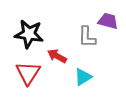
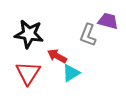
gray L-shape: moved 1 px right, 2 px up; rotated 20 degrees clockwise
cyan triangle: moved 12 px left, 4 px up
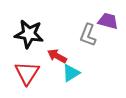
red triangle: moved 1 px left
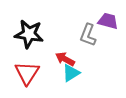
red arrow: moved 8 px right, 3 px down
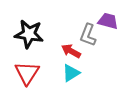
red arrow: moved 6 px right, 8 px up
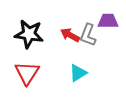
purple trapezoid: rotated 15 degrees counterclockwise
red arrow: moved 1 px left, 16 px up
cyan triangle: moved 7 px right
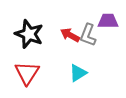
black star: rotated 12 degrees clockwise
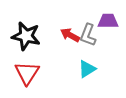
black star: moved 3 px left, 2 px down; rotated 8 degrees counterclockwise
cyan triangle: moved 9 px right, 4 px up
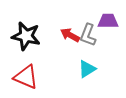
red triangle: moved 1 px left, 4 px down; rotated 40 degrees counterclockwise
